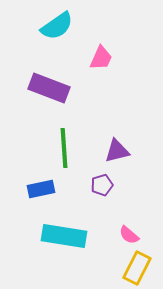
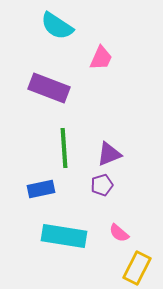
cyan semicircle: rotated 68 degrees clockwise
purple triangle: moved 8 px left, 3 px down; rotated 8 degrees counterclockwise
pink semicircle: moved 10 px left, 2 px up
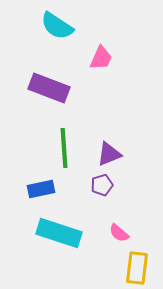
cyan rectangle: moved 5 px left, 3 px up; rotated 9 degrees clockwise
yellow rectangle: rotated 20 degrees counterclockwise
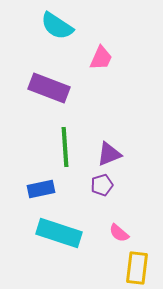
green line: moved 1 px right, 1 px up
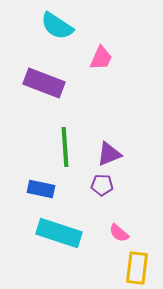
purple rectangle: moved 5 px left, 5 px up
purple pentagon: rotated 20 degrees clockwise
blue rectangle: rotated 24 degrees clockwise
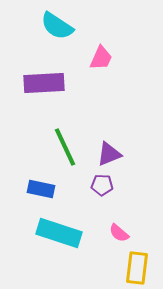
purple rectangle: rotated 24 degrees counterclockwise
green line: rotated 21 degrees counterclockwise
